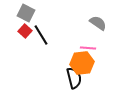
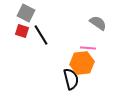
red square: moved 3 px left; rotated 24 degrees counterclockwise
black semicircle: moved 3 px left, 1 px down
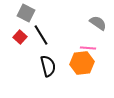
red square: moved 2 px left, 6 px down; rotated 24 degrees clockwise
black semicircle: moved 23 px left, 13 px up
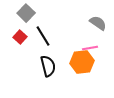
gray square: rotated 18 degrees clockwise
black line: moved 2 px right, 1 px down
pink line: moved 2 px right; rotated 14 degrees counterclockwise
orange hexagon: moved 1 px up
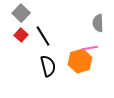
gray square: moved 5 px left
gray semicircle: rotated 126 degrees counterclockwise
red square: moved 1 px right, 2 px up
orange hexagon: moved 2 px left, 1 px up; rotated 10 degrees counterclockwise
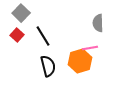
red square: moved 4 px left
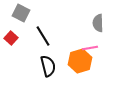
gray square: rotated 18 degrees counterclockwise
red square: moved 6 px left, 3 px down
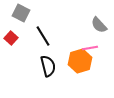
gray semicircle: moved 1 px right, 2 px down; rotated 42 degrees counterclockwise
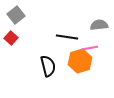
gray square: moved 5 px left, 2 px down; rotated 24 degrees clockwise
gray semicircle: rotated 126 degrees clockwise
black line: moved 24 px right, 1 px down; rotated 50 degrees counterclockwise
